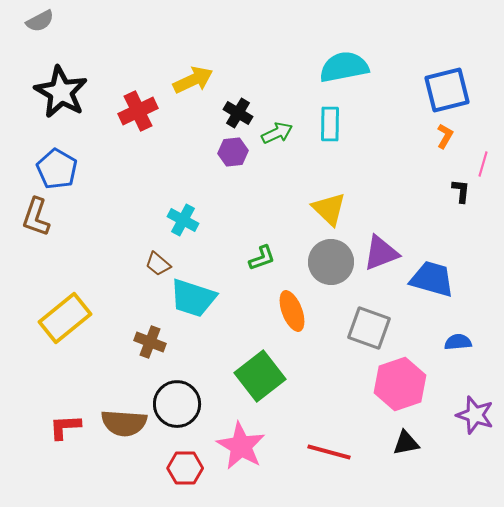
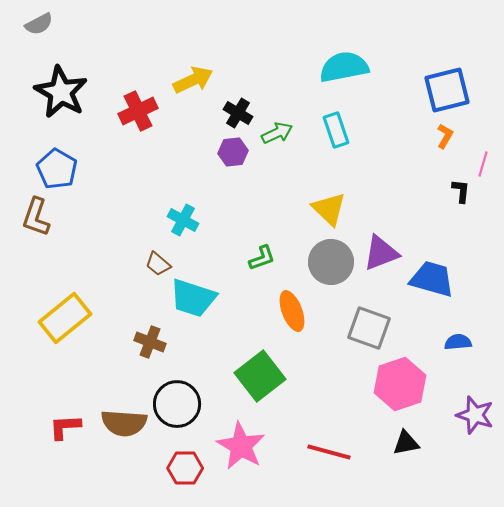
gray semicircle: moved 1 px left, 3 px down
cyan rectangle: moved 6 px right, 6 px down; rotated 20 degrees counterclockwise
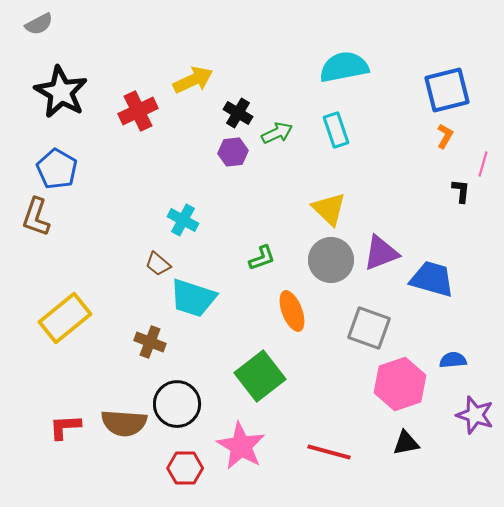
gray circle: moved 2 px up
blue semicircle: moved 5 px left, 18 px down
